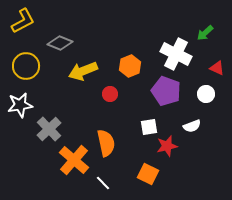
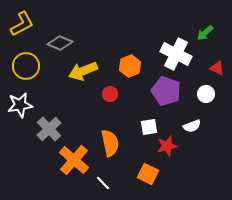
yellow L-shape: moved 1 px left, 3 px down
orange semicircle: moved 4 px right
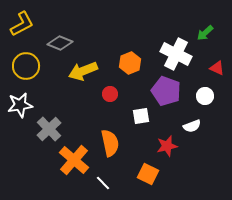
orange hexagon: moved 3 px up
white circle: moved 1 px left, 2 px down
white square: moved 8 px left, 11 px up
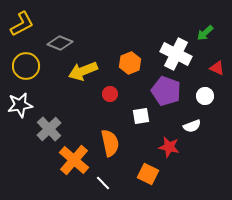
red star: moved 2 px right, 1 px down; rotated 25 degrees clockwise
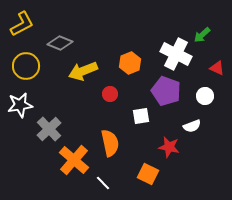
green arrow: moved 3 px left, 2 px down
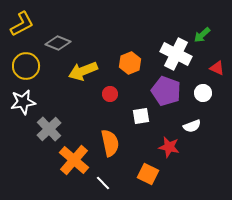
gray diamond: moved 2 px left
white circle: moved 2 px left, 3 px up
white star: moved 3 px right, 3 px up
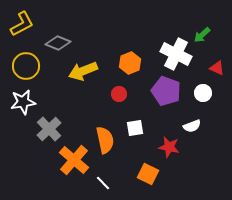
red circle: moved 9 px right
white square: moved 6 px left, 12 px down
orange semicircle: moved 5 px left, 3 px up
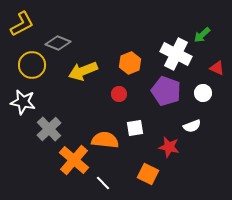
yellow circle: moved 6 px right, 1 px up
white star: rotated 20 degrees clockwise
orange semicircle: rotated 72 degrees counterclockwise
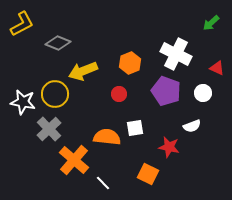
green arrow: moved 9 px right, 12 px up
yellow circle: moved 23 px right, 29 px down
orange semicircle: moved 2 px right, 3 px up
